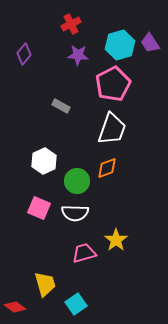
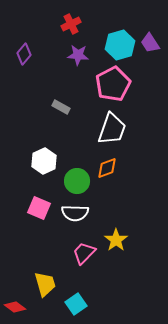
gray rectangle: moved 1 px down
pink trapezoid: rotated 30 degrees counterclockwise
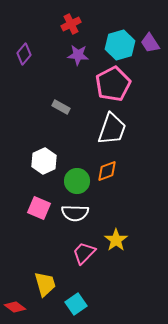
orange diamond: moved 3 px down
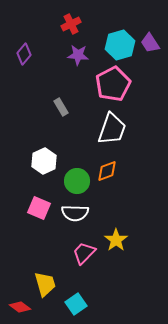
gray rectangle: rotated 30 degrees clockwise
red diamond: moved 5 px right
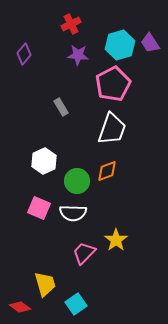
white semicircle: moved 2 px left
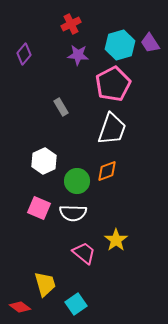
pink trapezoid: rotated 85 degrees clockwise
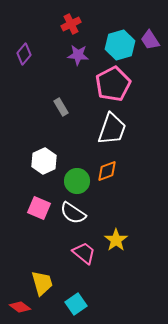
purple trapezoid: moved 3 px up
white semicircle: rotated 32 degrees clockwise
yellow trapezoid: moved 3 px left, 1 px up
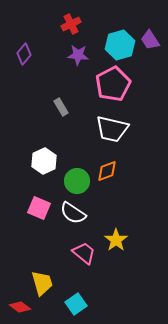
white trapezoid: rotated 84 degrees clockwise
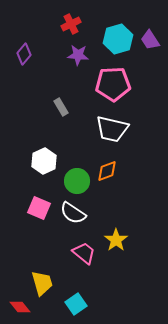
cyan hexagon: moved 2 px left, 6 px up
pink pentagon: rotated 24 degrees clockwise
red diamond: rotated 15 degrees clockwise
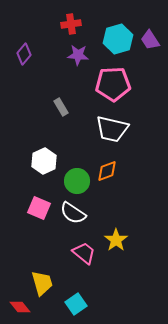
red cross: rotated 18 degrees clockwise
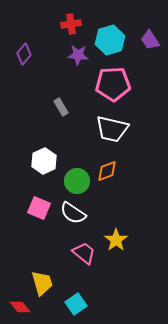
cyan hexagon: moved 8 px left, 1 px down
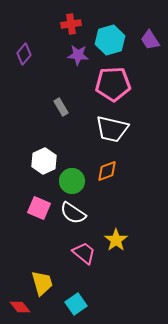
green circle: moved 5 px left
